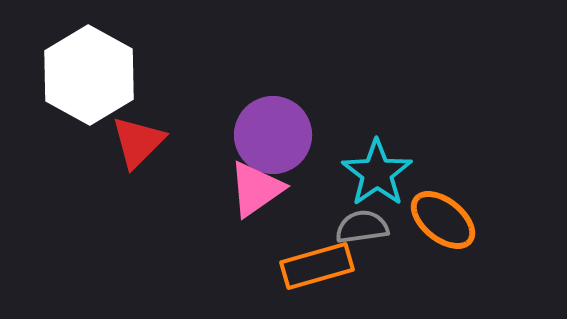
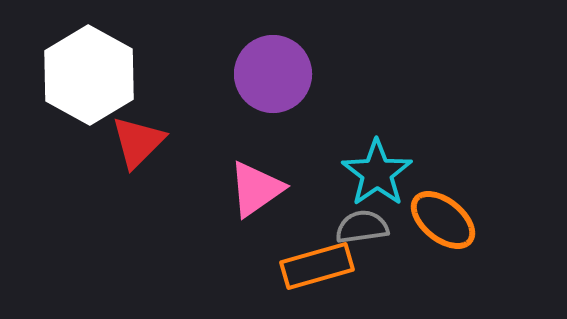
purple circle: moved 61 px up
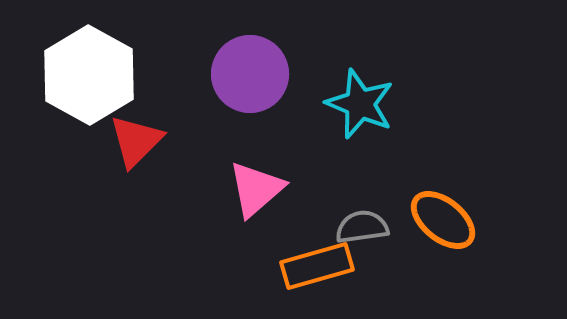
purple circle: moved 23 px left
red triangle: moved 2 px left, 1 px up
cyan star: moved 17 px left, 69 px up; rotated 14 degrees counterclockwise
pink triangle: rotated 6 degrees counterclockwise
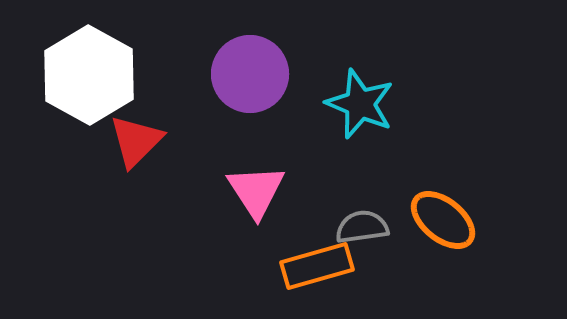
pink triangle: moved 2 px down; rotated 22 degrees counterclockwise
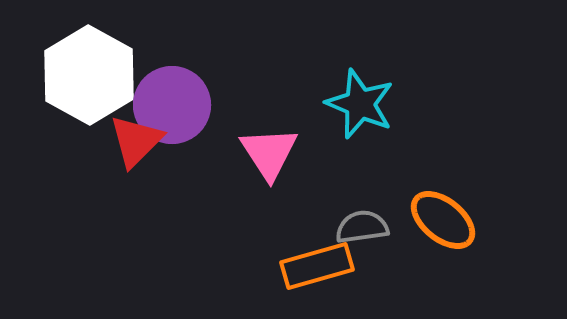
purple circle: moved 78 px left, 31 px down
pink triangle: moved 13 px right, 38 px up
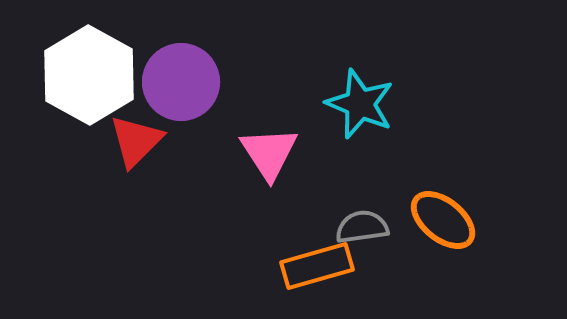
purple circle: moved 9 px right, 23 px up
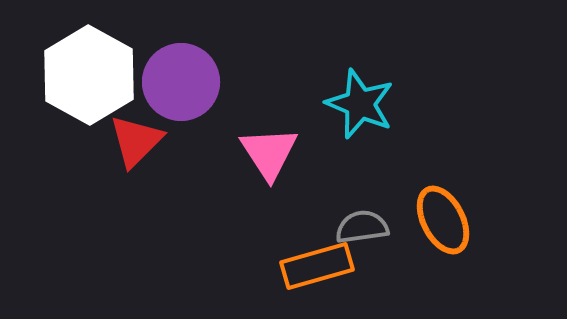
orange ellipse: rotated 24 degrees clockwise
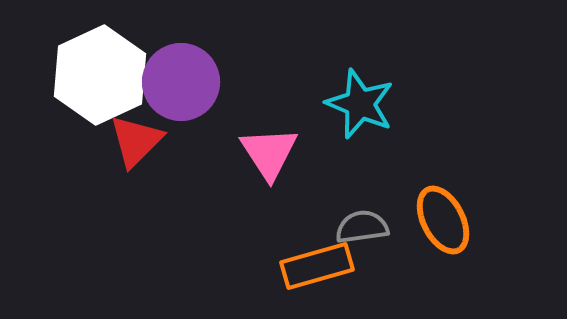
white hexagon: moved 11 px right; rotated 6 degrees clockwise
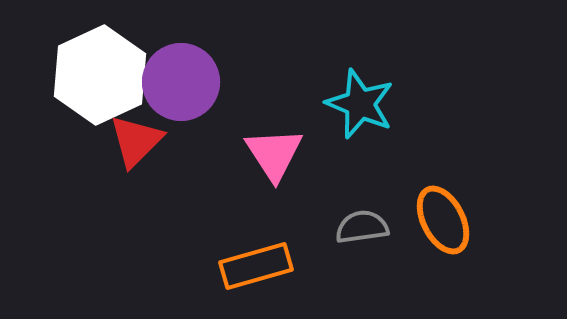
pink triangle: moved 5 px right, 1 px down
orange rectangle: moved 61 px left
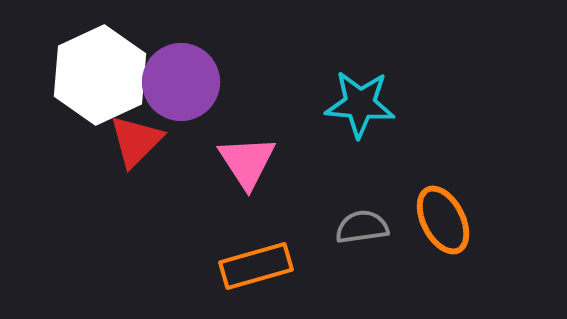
cyan star: rotated 18 degrees counterclockwise
pink triangle: moved 27 px left, 8 px down
